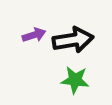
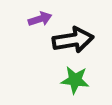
purple arrow: moved 6 px right, 16 px up
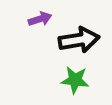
black arrow: moved 6 px right
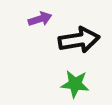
green star: moved 4 px down
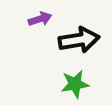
green star: rotated 16 degrees counterclockwise
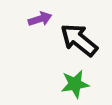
black arrow: rotated 132 degrees counterclockwise
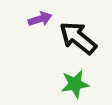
black arrow: moved 1 px left, 2 px up
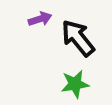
black arrow: rotated 12 degrees clockwise
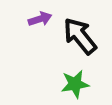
black arrow: moved 2 px right, 2 px up
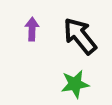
purple arrow: moved 8 px left, 10 px down; rotated 70 degrees counterclockwise
